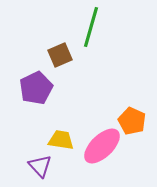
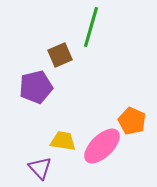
purple pentagon: moved 1 px up; rotated 12 degrees clockwise
yellow trapezoid: moved 2 px right, 1 px down
purple triangle: moved 2 px down
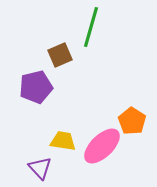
orange pentagon: rotated 8 degrees clockwise
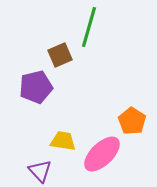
green line: moved 2 px left
pink ellipse: moved 8 px down
purple triangle: moved 3 px down
